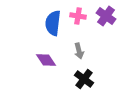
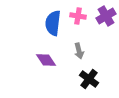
purple cross: rotated 24 degrees clockwise
black cross: moved 5 px right
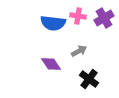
purple cross: moved 2 px left, 2 px down
blue semicircle: rotated 90 degrees counterclockwise
gray arrow: rotated 105 degrees counterclockwise
purple diamond: moved 5 px right, 4 px down
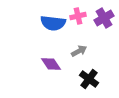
pink cross: rotated 21 degrees counterclockwise
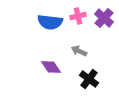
purple cross: rotated 18 degrees counterclockwise
blue semicircle: moved 3 px left, 1 px up
gray arrow: rotated 126 degrees counterclockwise
purple diamond: moved 3 px down
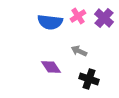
pink cross: rotated 21 degrees counterclockwise
black cross: rotated 18 degrees counterclockwise
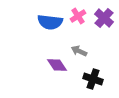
purple diamond: moved 6 px right, 2 px up
black cross: moved 4 px right
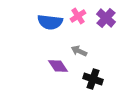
purple cross: moved 2 px right
purple diamond: moved 1 px right, 1 px down
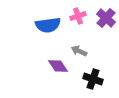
pink cross: rotated 14 degrees clockwise
blue semicircle: moved 2 px left, 3 px down; rotated 15 degrees counterclockwise
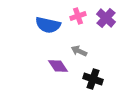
blue semicircle: rotated 20 degrees clockwise
